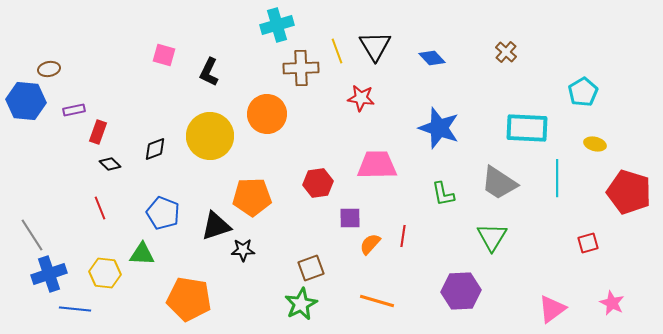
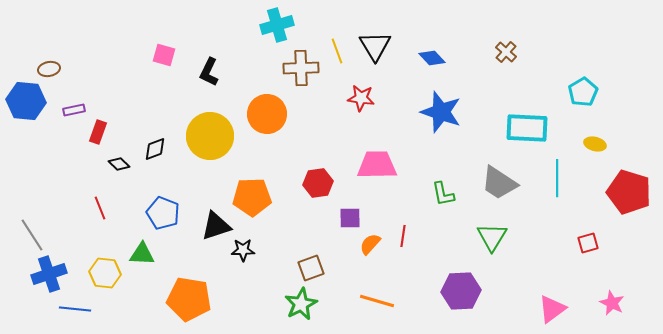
blue star at (439, 128): moved 2 px right, 16 px up
black diamond at (110, 164): moved 9 px right
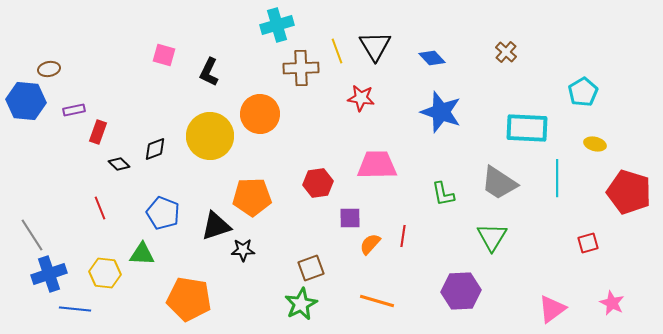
orange circle at (267, 114): moved 7 px left
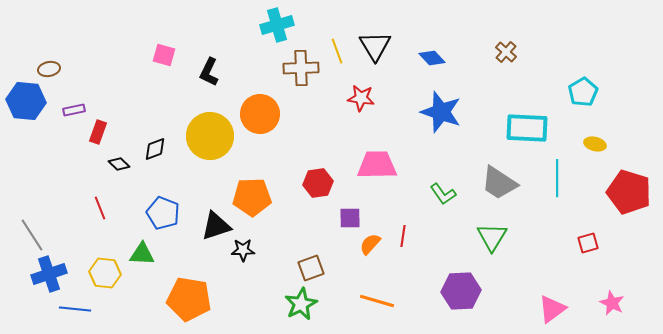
green L-shape at (443, 194): rotated 24 degrees counterclockwise
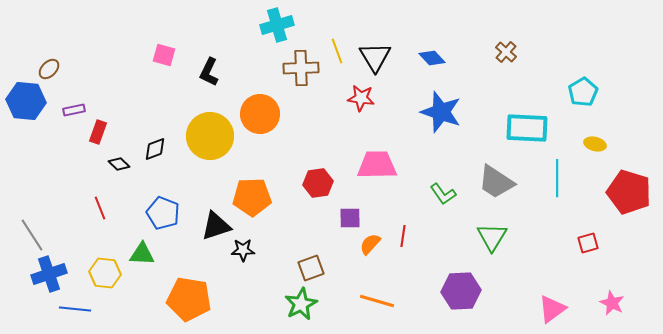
black triangle at (375, 46): moved 11 px down
brown ellipse at (49, 69): rotated 35 degrees counterclockwise
gray trapezoid at (499, 183): moved 3 px left, 1 px up
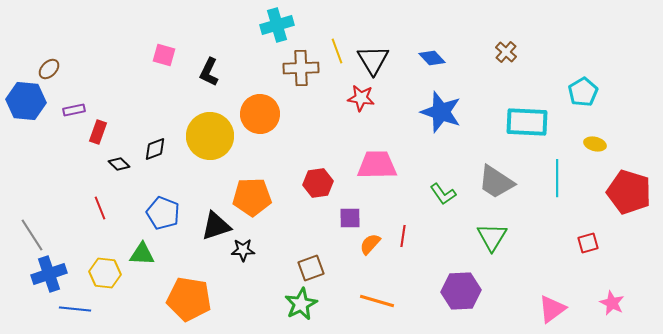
black triangle at (375, 57): moved 2 px left, 3 px down
cyan rectangle at (527, 128): moved 6 px up
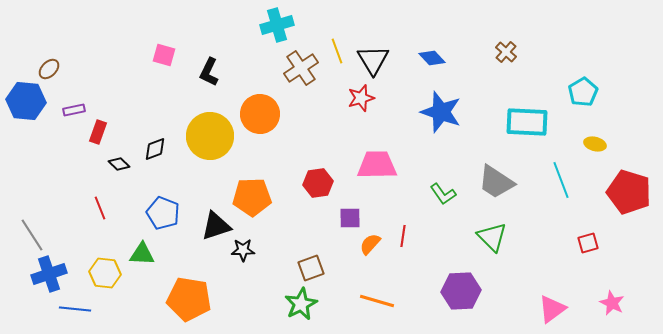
brown cross at (301, 68): rotated 32 degrees counterclockwise
red star at (361, 98): rotated 24 degrees counterclockwise
cyan line at (557, 178): moved 4 px right, 2 px down; rotated 21 degrees counterclockwise
green triangle at (492, 237): rotated 16 degrees counterclockwise
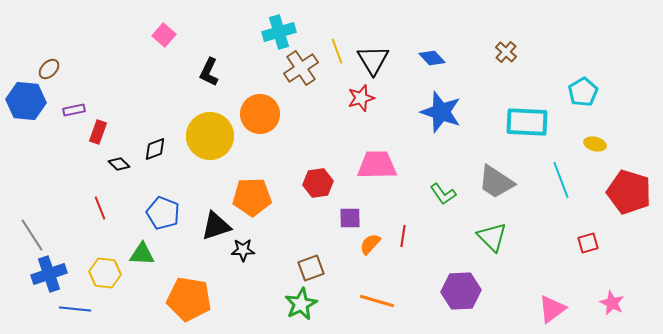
cyan cross at (277, 25): moved 2 px right, 7 px down
pink square at (164, 55): moved 20 px up; rotated 25 degrees clockwise
